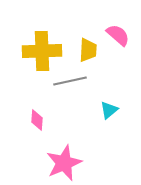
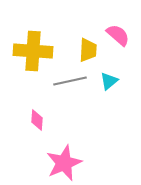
yellow cross: moved 9 px left; rotated 6 degrees clockwise
cyan triangle: moved 29 px up
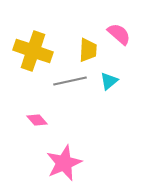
pink semicircle: moved 1 px right, 1 px up
yellow cross: rotated 15 degrees clockwise
pink diamond: rotated 45 degrees counterclockwise
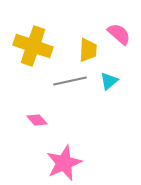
yellow cross: moved 5 px up
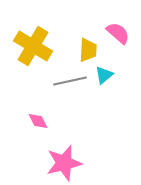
pink semicircle: moved 1 px left, 1 px up
yellow cross: rotated 12 degrees clockwise
cyan triangle: moved 5 px left, 6 px up
pink diamond: moved 1 px right, 1 px down; rotated 15 degrees clockwise
pink star: rotated 9 degrees clockwise
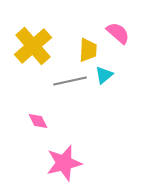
yellow cross: rotated 18 degrees clockwise
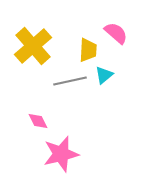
pink semicircle: moved 2 px left
pink star: moved 3 px left, 9 px up
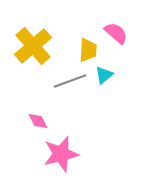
gray line: rotated 8 degrees counterclockwise
